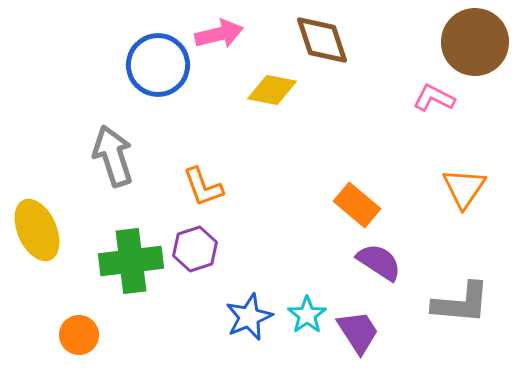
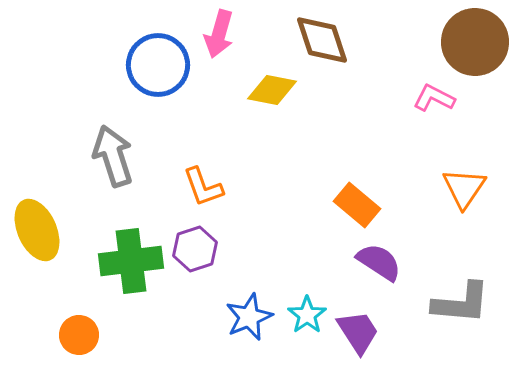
pink arrow: rotated 120 degrees clockwise
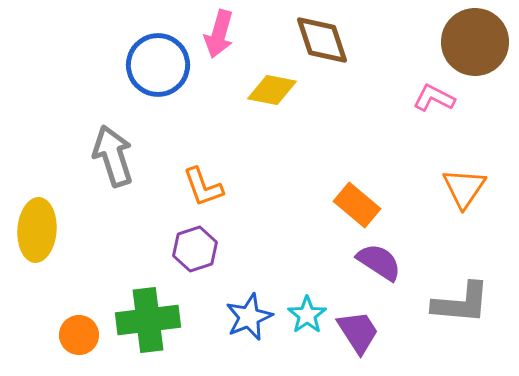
yellow ellipse: rotated 28 degrees clockwise
green cross: moved 17 px right, 59 px down
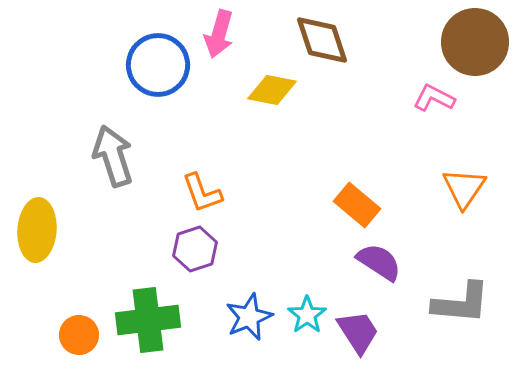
orange L-shape: moved 1 px left, 6 px down
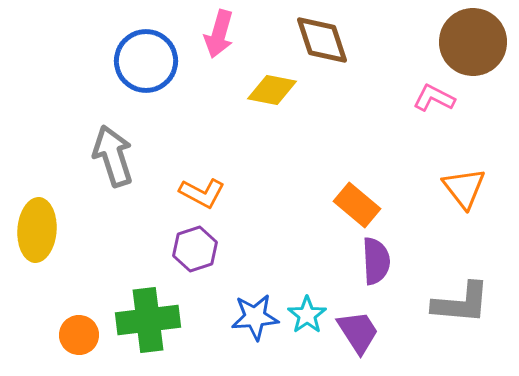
brown circle: moved 2 px left
blue circle: moved 12 px left, 4 px up
orange triangle: rotated 12 degrees counterclockwise
orange L-shape: rotated 42 degrees counterclockwise
purple semicircle: moved 3 px left, 1 px up; rotated 54 degrees clockwise
blue star: moved 6 px right; rotated 18 degrees clockwise
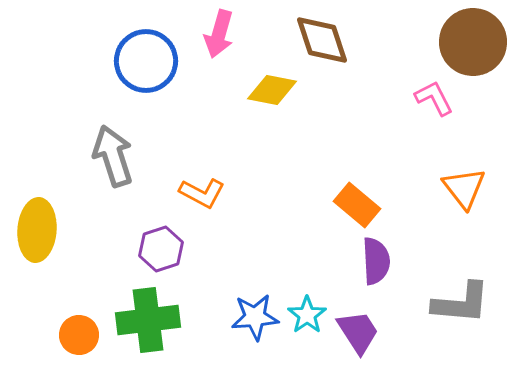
pink L-shape: rotated 36 degrees clockwise
purple hexagon: moved 34 px left
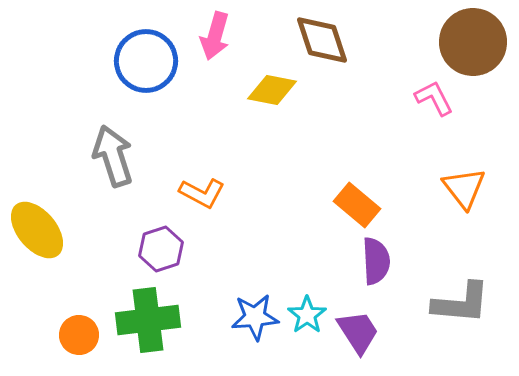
pink arrow: moved 4 px left, 2 px down
yellow ellipse: rotated 44 degrees counterclockwise
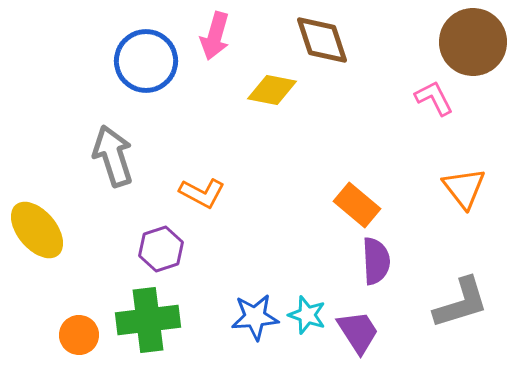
gray L-shape: rotated 22 degrees counterclockwise
cyan star: rotated 18 degrees counterclockwise
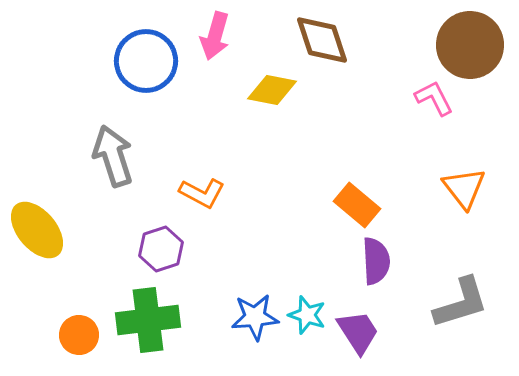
brown circle: moved 3 px left, 3 px down
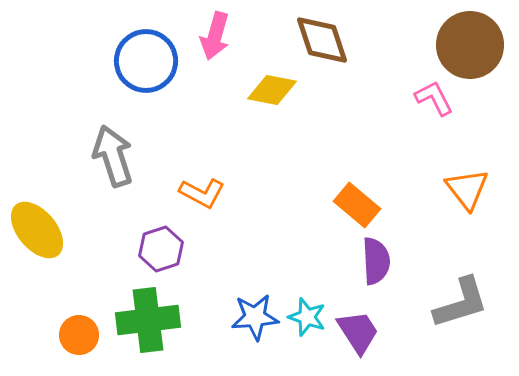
orange triangle: moved 3 px right, 1 px down
cyan star: moved 2 px down
